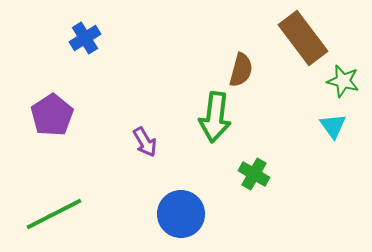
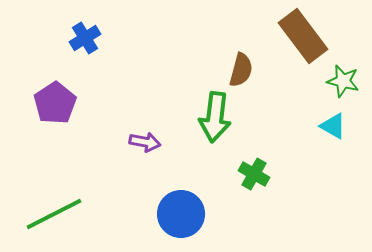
brown rectangle: moved 2 px up
purple pentagon: moved 3 px right, 12 px up
cyan triangle: rotated 24 degrees counterclockwise
purple arrow: rotated 48 degrees counterclockwise
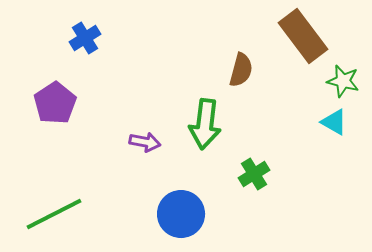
green arrow: moved 10 px left, 7 px down
cyan triangle: moved 1 px right, 4 px up
green cross: rotated 28 degrees clockwise
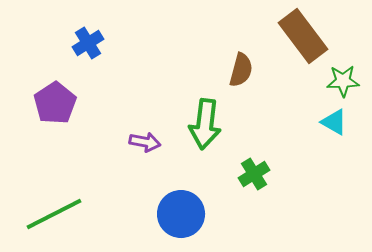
blue cross: moved 3 px right, 5 px down
green star: rotated 16 degrees counterclockwise
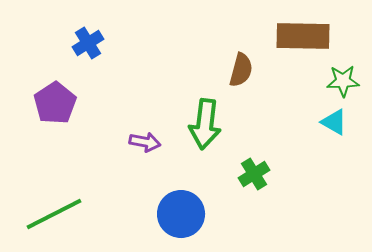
brown rectangle: rotated 52 degrees counterclockwise
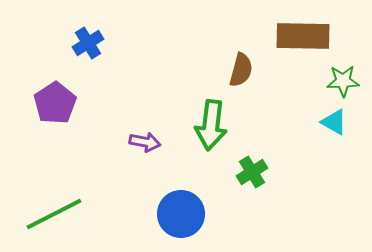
green arrow: moved 6 px right, 1 px down
green cross: moved 2 px left, 2 px up
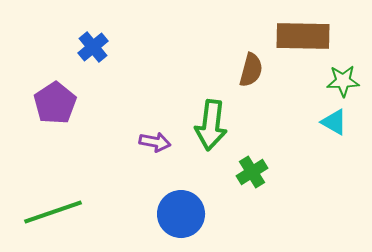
blue cross: moved 5 px right, 4 px down; rotated 8 degrees counterclockwise
brown semicircle: moved 10 px right
purple arrow: moved 10 px right
green line: moved 1 px left, 2 px up; rotated 8 degrees clockwise
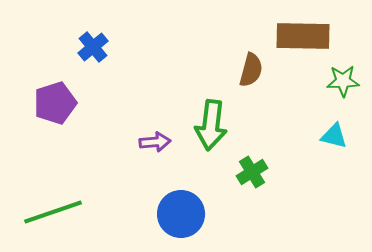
purple pentagon: rotated 15 degrees clockwise
cyan triangle: moved 14 px down; rotated 16 degrees counterclockwise
purple arrow: rotated 16 degrees counterclockwise
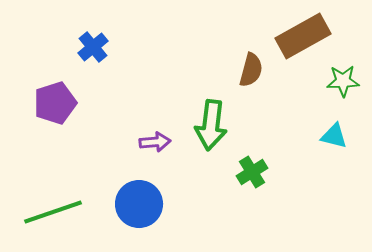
brown rectangle: rotated 30 degrees counterclockwise
blue circle: moved 42 px left, 10 px up
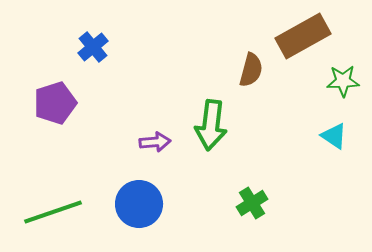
cyan triangle: rotated 20 degrees clockwise
green cross: moved 31 px down
